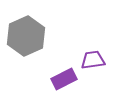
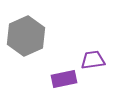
purple rectangle: rotated 15 degrees clockwise
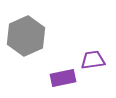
purple rectangle: moved 1 px left, 1 px up
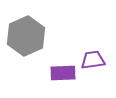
purple rectangle: moved 5 px up; rotated 10 degrees clockwise
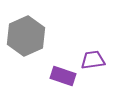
purple rectangle: moved 3 px down; rotated 20 degrees clockwise
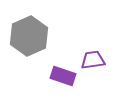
gray hexagon: moved 3 px right
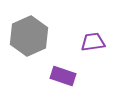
purple trapezoid: moved 18 px up
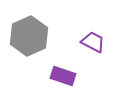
purple trapezoid: rotated 35 degrees clockwise
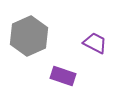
purple trapezoid: moved 2 px right, 1 px down
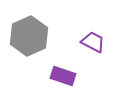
purple trapezoid: moved 2 px left, 1 px up
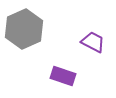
gray hexagon: moved 5 px left, 7 px up
